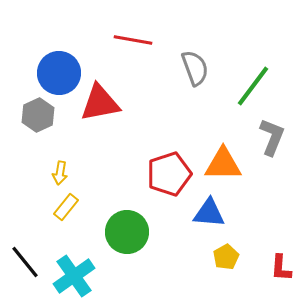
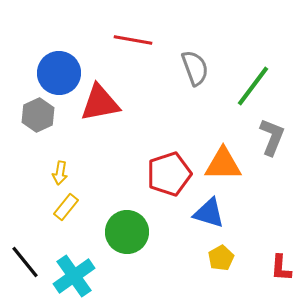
blue triangle: rotated 12 degrees clockwise
yellow pentagon: moved 5 px left, 1 px down
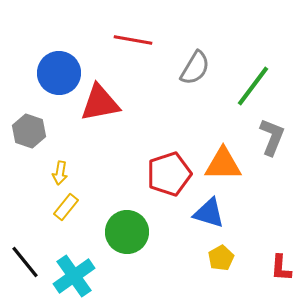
gray semicircle: rotated 51 degrees clockwise
gray hexagon: moved 9 px left, 16 px down; rotated 16 degrees counterclockwise
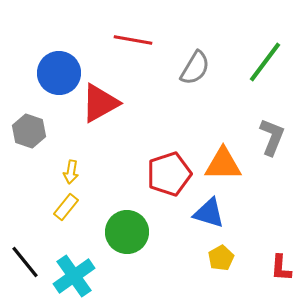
green line: moved 12 px right, 24 px up
red triangle: rotated 18 degrees counterclockwise
yellow arrow: moved 11 px right, 1 px up
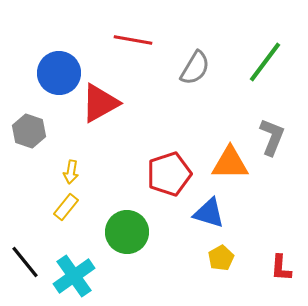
orange triangle: moved 7 px right, 1 px up
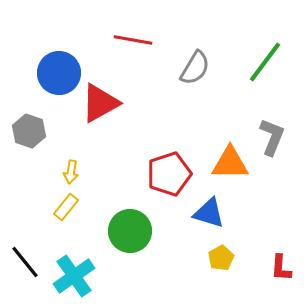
green circle: moved 3 px right, 1 px up
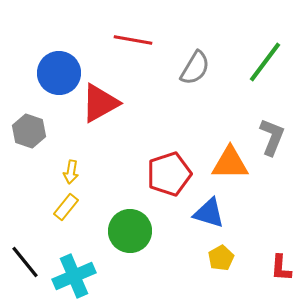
cyan cross: rotated 12 degrees clockwise
